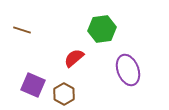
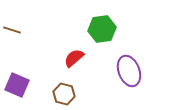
brown line: moved 10 px left
purple ellipse: moved 1 px right, 1 px down
purple square: moved 16 px left
brown hexagon: rotated 15 degrees counterclockwise
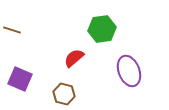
purple square: moved 3 px right, 6 px up
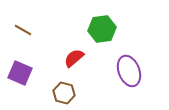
brown line: moved 11 px right; rotated 12 degrees clockwise
purple square: moved 6 px up
brown hexagon: moved 1 px up
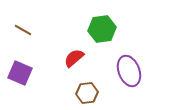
brown hexagon: moved 23 px right; rotated 20 degrees counterclockwise
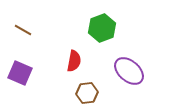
green hexagon: moved 1 px up; rotated 12 degrees counterclockwise
red semicircle: moved 3 px down; rotated 140 degrees clockwise
purple ellipse: rotated 28 degrees counterclockwise
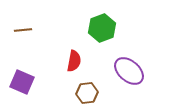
brown line: rotated 36 degrees counterclockwise
purple square: moved 2 px right, 9 px down
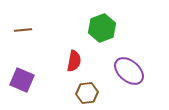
purple square: moved 2 px up
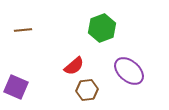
red semicircle: moved 5 px down; rotated 40 degrees clockwise
purple square: moved 6 px left, 7 px down
brown hexagon: moved 3 px up
